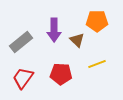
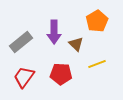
orange pentagon: rotated 30 degrees counterclockwise
purple arrow: moved 2 px down
brown triangle: moved 1 px left, 4 px down
red trapezoid: moved 1 px right, 1 px up
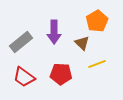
brown triangle: moved 6 px right, 1 px up
red trapezoid: rotated 90 degrees counterclockwise
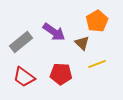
purple arrow: rotated 55 degrees counterclockwise
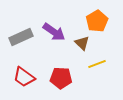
gray rectangle: moved 5 px up; rotated 15 degrees clockwise
red pentagon: moved 4 px down
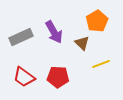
purple arrow: rotated 25 degrees clockwise
yellow line: moved 4 px right
red pentagon: moved 3 px left, 1 px up
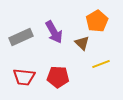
red trapezoid: rotated 30 degrees counterclockwise
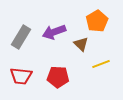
purple arrow: rotated 100 degrees clockwise
gray rectangle: rotated 35 degrees counterclockwise
brown triangle: moved 1 px left, 1 px down
red trapezoid: moved 3 px left, 1 px up
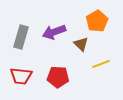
gray rectangle: rotated 15 degrees counterclockwise
